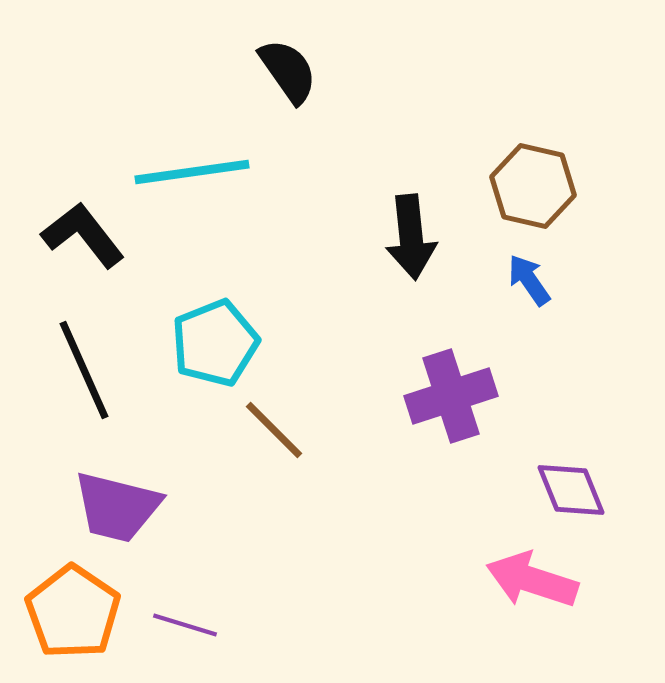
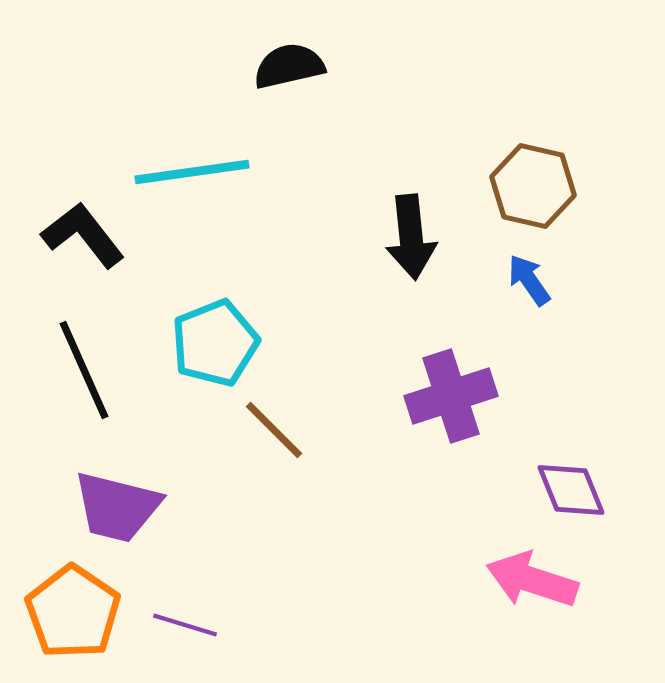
black semicircle: moved 1 px right, 5 px up; rotated 68 degrees counterclockwise
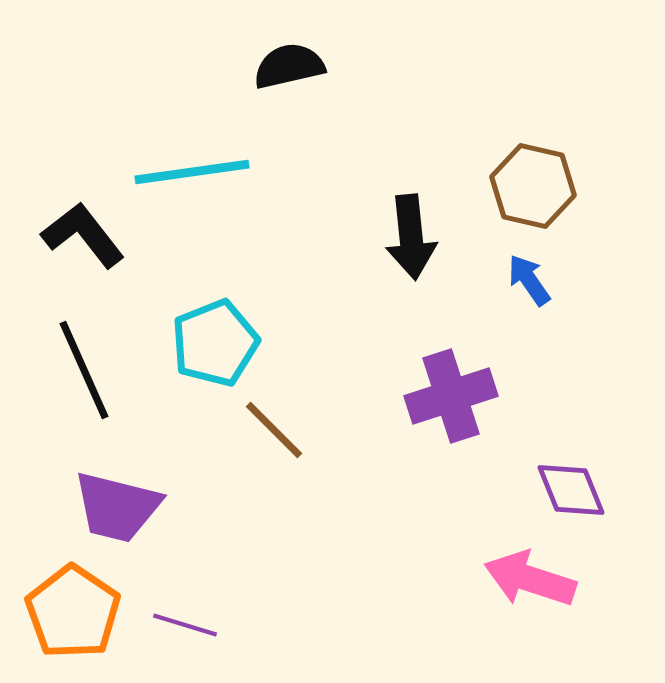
pink arrow: moved 2 px left, 1 px up
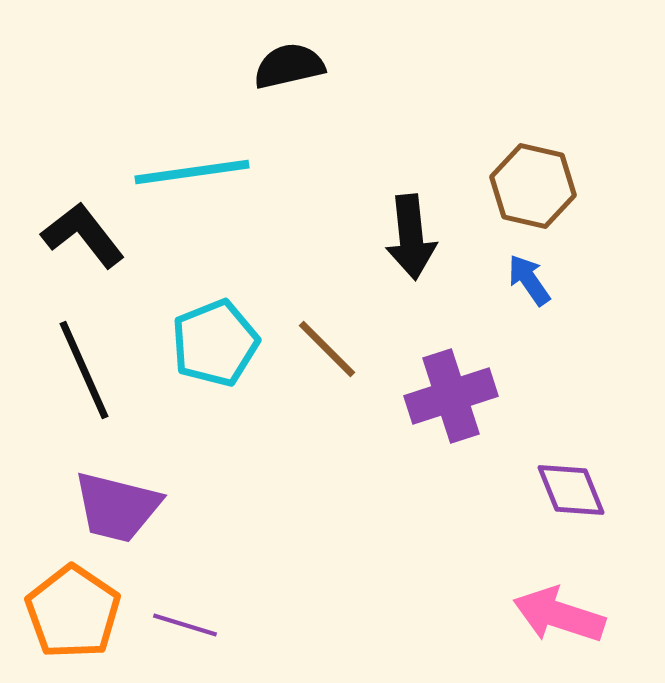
brown line: moved 53 px right, 81 px up
pink arrow: moved 29 px right, 36 px down
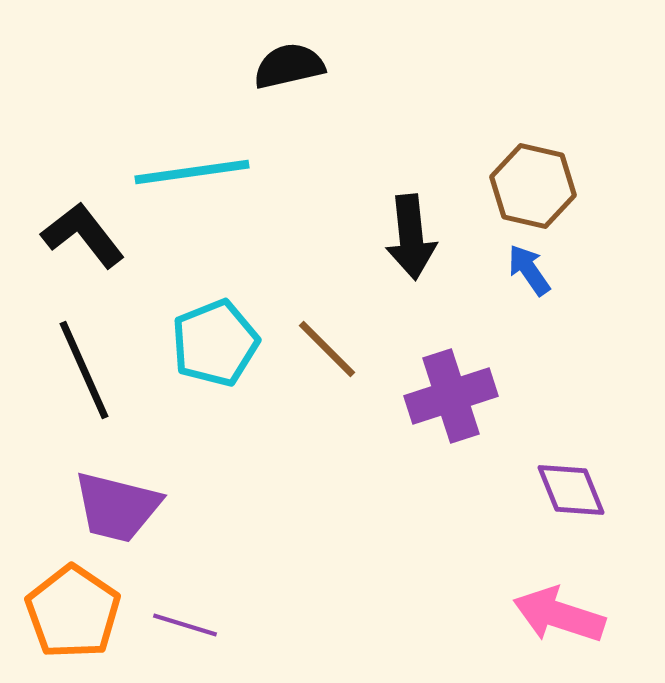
blue arrow: moved 10 px up
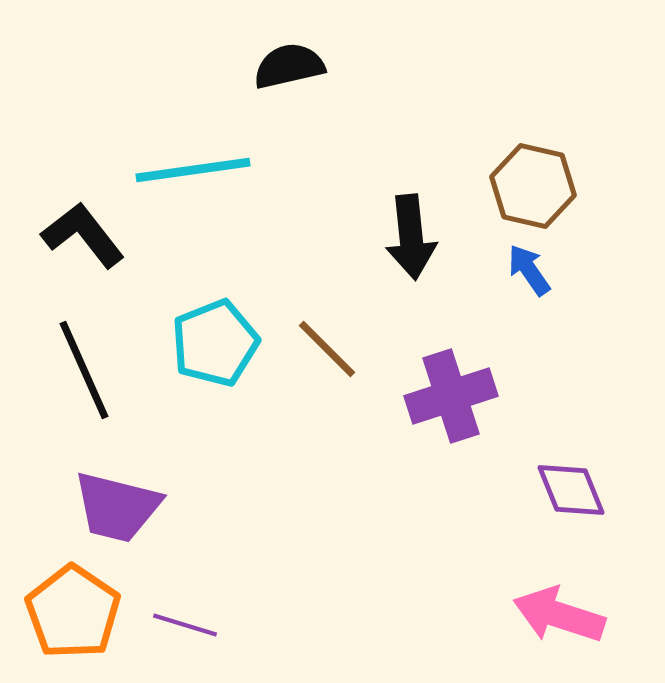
cyan line: moved 1 px right, 2 px up
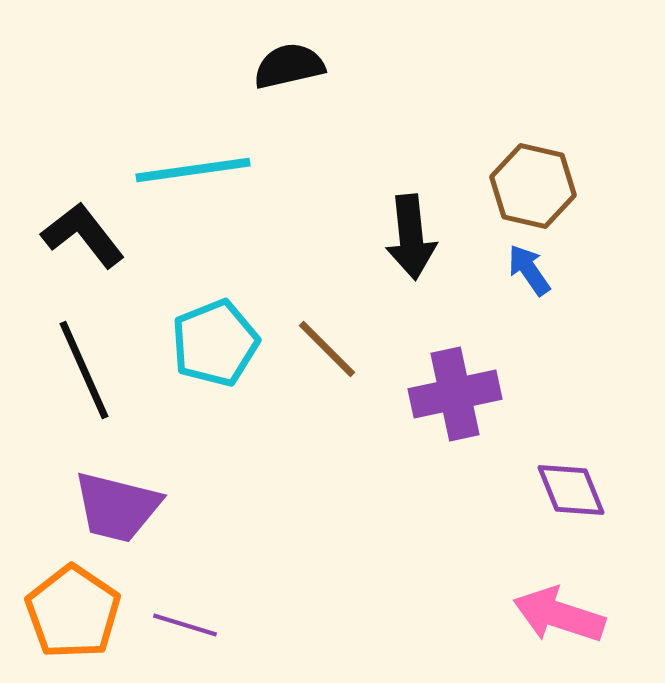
purple cross: moved 4 px right, 2 px up; rotated 6 degrees clockwise
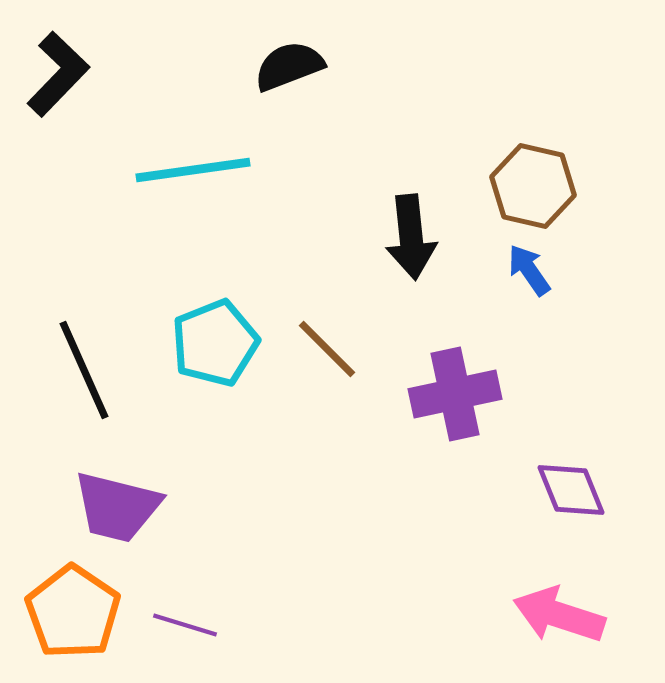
black semicircle: rotated 8 degrees counterclockwise
black L-shape: moved 25 px left, 161 px up; rotated 82 degrees clockwise
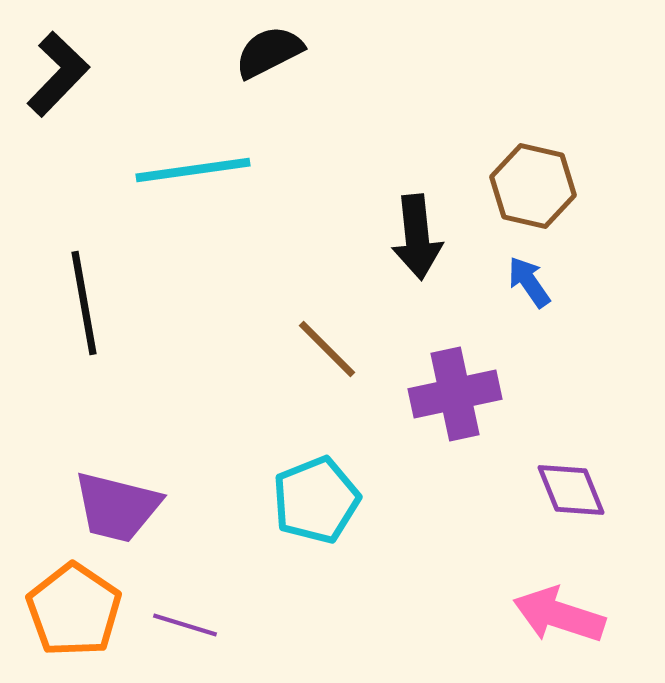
black semicircle: moved 20 px left, 14 px up; rotated 6 degrees counterclockwise
black arrow: moved 6 px right
blue arrow: moved 12 px down
cyan pentagon: moved 101 px right, 157 px down
black line: moved 67 px up; rotated 14 degrees clockwise
orange pentagon: moved 1 px right, 2 px up
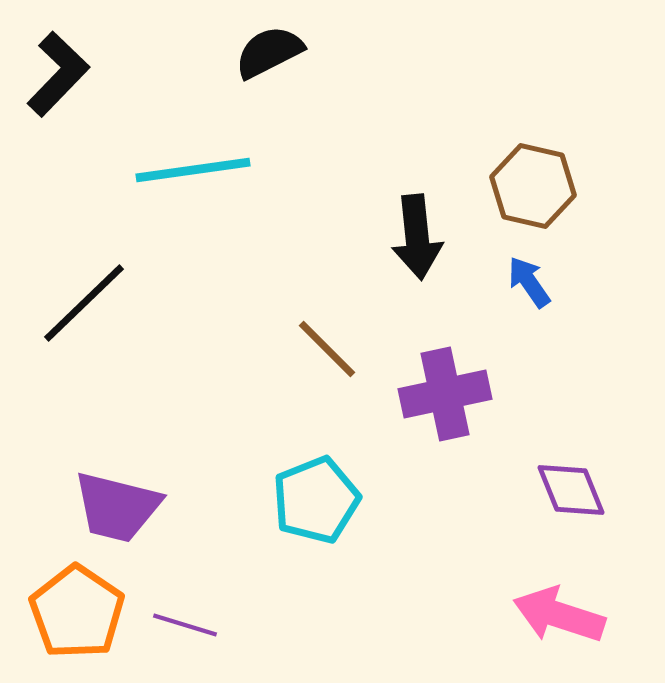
black line: rotated 56 degrees clockwise
purple cross: moved 10 px left
orange pentagon: moved 3 px right, 2 px down
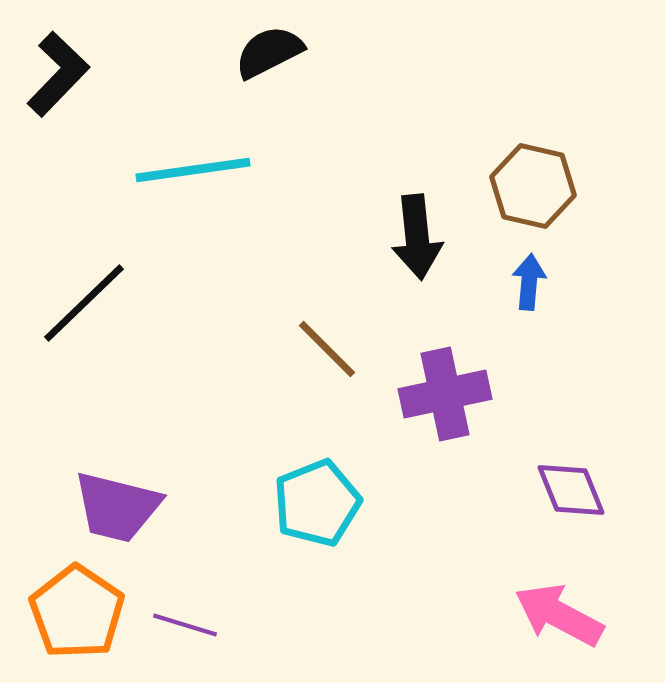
blue arrow: rotated 40 degrees clockwise
cyan pentagon: moved 1 px right, 3 px down
pink arrow: rotated 10 degrees clockwise
